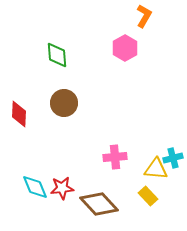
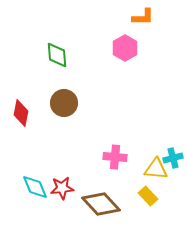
orange L-shape: moved 1 px left, 1 px down; rotated 60 degrees clockwise
red diamond: moved 2 px right, 1 px up; rotated 8 degrees clockwise
pink cross: rotated 10 degrees clockwise
brown diamond: moved 2 px right
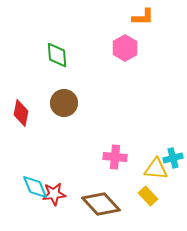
red star: moved 8 px left, 6 px down
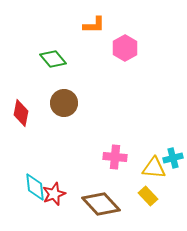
orange L-shape: moved 49 px left, 8 px down
green diamond: moved 4 px left, 4 px down; rotated 36 degrees counterclockwise
yellow triangle: moved 2 px left, 1 px up
cyan diamond: rotated 16 degrees clockwise
red star: rotated 15 degrees counterclockwise
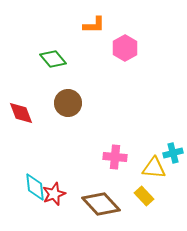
brown circle: moved 4 px right
red diamond: rotated 32 degrees counterclockwise
cyan cross: moved 5 px up
yellow rectangle: moved 4 px left
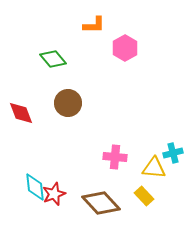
brown diamond: moved 1 px up
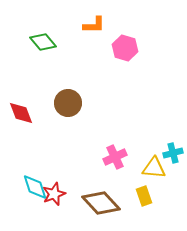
pink hexagon: rotated 15 degrees counterclockwise
green diamond: moved 10 px left, 17 px up
pink cross: rotated 30 degrees counterclockwise
cyan diamond: rotated 12 degrees counterclockwise
yellow rectangle: rotated 24 degrees clockwise
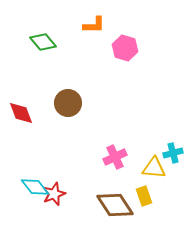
cyan diamond: rotated 20 degrees counterclockwise
brown diamond: moved 14 px right, 2 px down; rotated 9 degrees clockwise
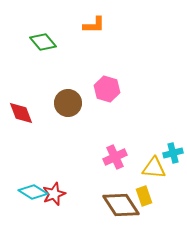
pink hexagon: moved 18 px left, 41 px down
cyan diamond: moved 2 px left, 5 px down; rotated 20 degrees counterclockwise
brown diamond: moved 6 px right
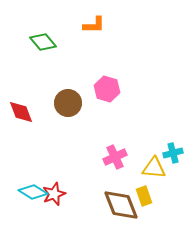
red diamond: moved 1 px up
brown diamond: rotated 12 degrees clockwise
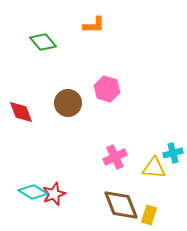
yellow rectangle: moved 5 px right, 19 px down; rotated 36 degrees clockwise
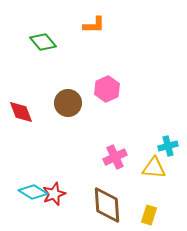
pink hexagon: rotated 20 degrees clockwise
cyan cross: moved 5 px left, 7 px up
brown diamond: moved 14 px left; rotated 18 degrees clockwise
